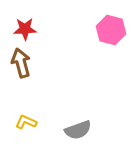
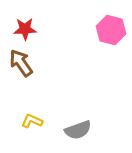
brown arrow: rotated 20 degrees counterclockwise
yellow L-shape: moved 6 px right, 1 px up
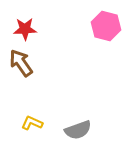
pink hexagon: moved 5 px left, 4 px up
yellow L-shape: moved 2 px down
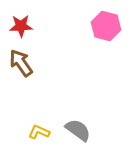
red star: moved 4 px left, 3 px up
yellow L-shape: moved 7 px right, 9 px down
gray semicircle: rotated 124 degrees counterclockwise
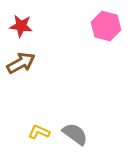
red star: rotated 10 degrees clockwise
brown arrow: rotated 96 degrees clockwise
gray semicircle: moved 3 px left, 4 px down
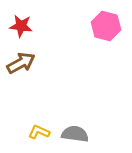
gray semicircle: rotated 28 degrees counterclockwise
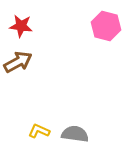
brown arrow: moved 3 px left, 1 px up
yellow L-shape: moved 1 px up
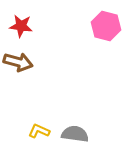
brown arrow: rotated 44 degrees clockwise
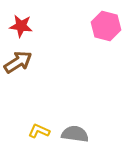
brown arrow: rotated 48 degrees counterclockwise
